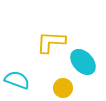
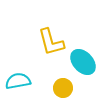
yellow L-shape: rotated 108 degrees counterclockwise
cyan semicircle: moved 1 px right, 1 px down; rotated 30 degrees counterclockwise
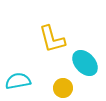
yellow L-shape: moved 1 px right, 3 px up
cyan ellipse: moved 2 px right, 1 px down
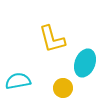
cyan ellipse: rotated 64 degrees clockwise
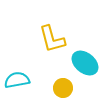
cyan ellipse: rotated 72 degrees counterclockwise
cyan semicircle: moved 1 px left, 1 px up
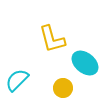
cyan semicircle: rotated 35 degrees counterclockwise
